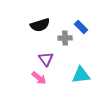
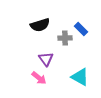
blue rectangle: moved 2 px down
cyan triangle: moved 1 px left, 2 px down; rotated 36 degrees clockwise
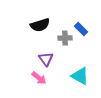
cyan triangle: moved 1 px up
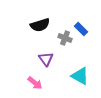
gray cross: rotated 24 degrees clockwise
pink arrow: moved 4 px left, 5 px down
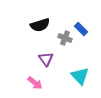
cyan triangle: rotated 18 degrees clockwise
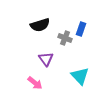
blue rectangle: rotated 64 degrees clockwise
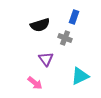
blue rectangle: moved 7 px left, 12 px up
cyan triangle: rotated 48 degrees clockwise
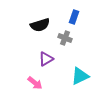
purple triangle: rotated 35 degrees clockwise
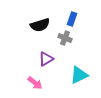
blue rectangle: moved 2 px left, 2 px down
cyan triangle: moved 1 px left, 1 px up
